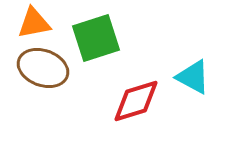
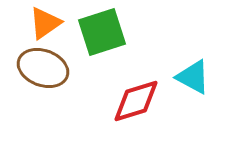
orange triangle: moved 11 px right; rotated 24 degrees counterclockwise
green square: moved 6 px right, 6 px up
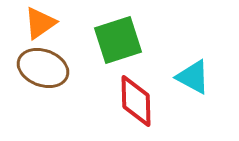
orange triangle: moved 5 px left
green square: moved 16 px right, 8 px down
red diamond: rotated 74 degrees counterclockwise
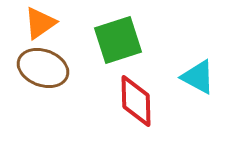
cyan triangle: moved 5 px right
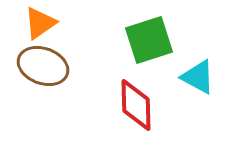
green square: moved 31 px right
brown ellipse: moved 2 px up
red diamond: moved 4 px down
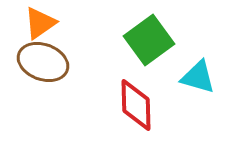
green square: rotated 18 degrees counterclockwise
brown ellipse: moved 4 px up
cyan triangle: rotated 12 degrees counterclockwise
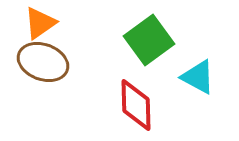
cyan triangle: rotated 12 degrees clockwise
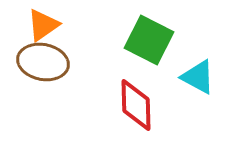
orange triangle: moved 3 px right, 2 px down
green square: rotated 27 degrees counterclockwise
brown ellipse: rotated 9 degrees counterclockwise
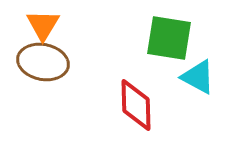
orange triangle: rotated 24 degrees counterclockwise
green square: moved 20 px right, 2 px up; rotated 18 degrees counterclockwise
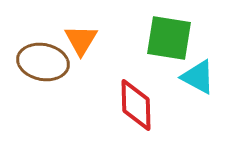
orange triangle: moved 38 px right, 15 px down
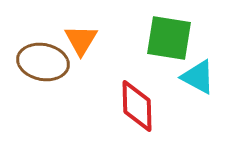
red diamond: moved 1 px right, 1 px down
